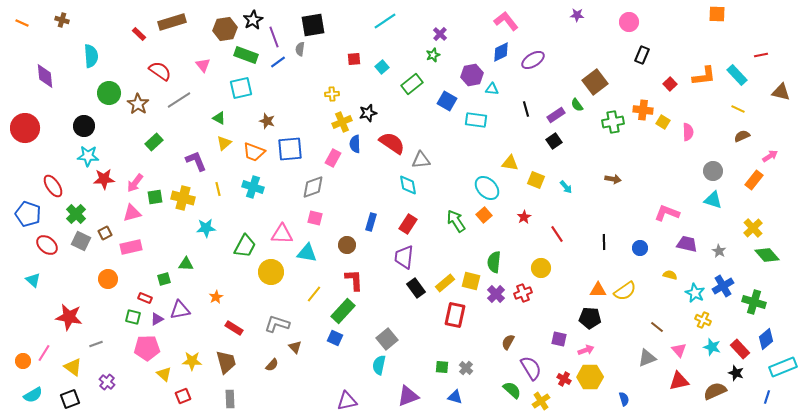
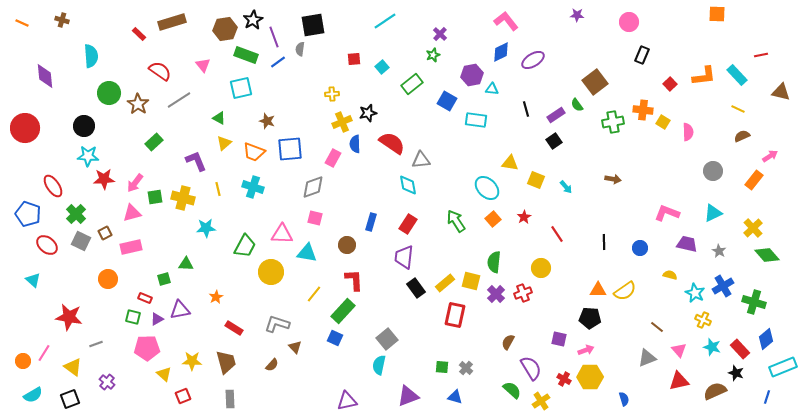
cyan triangle at (713, 200): moved 13 px down; rotated 42 degrees counterclockwise
orange square at (484, 215): moved 9 px right, 4 px down
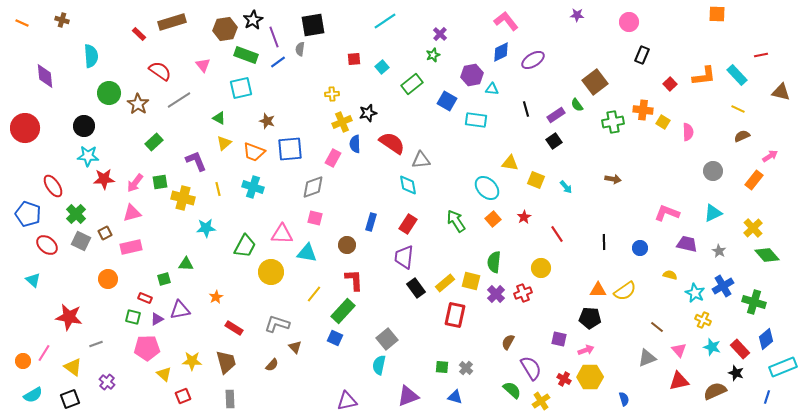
green square at (155, 197): moved 5 px right, 15 px up
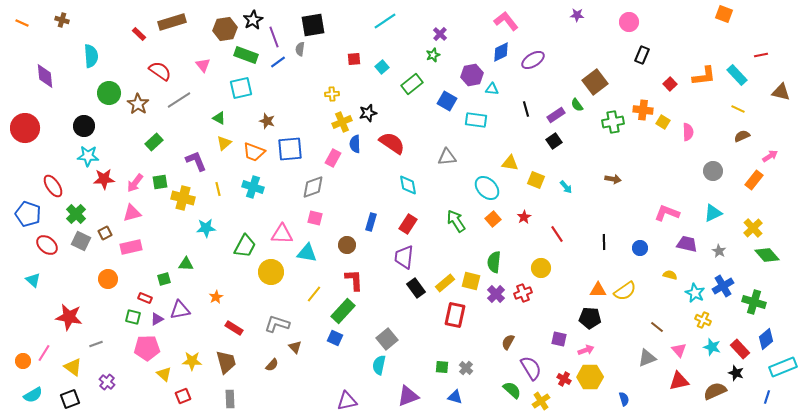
orange square at (717, 14): moved 7 px right; rotated 18 degrees clockwise
gray triangle at (421, 160): moved 26 px right, 3 px up
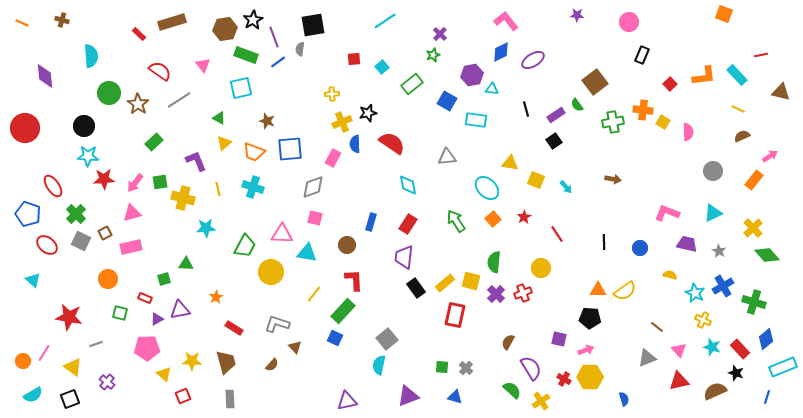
green square at (133, 317): moved 13 px left, 4 px up
